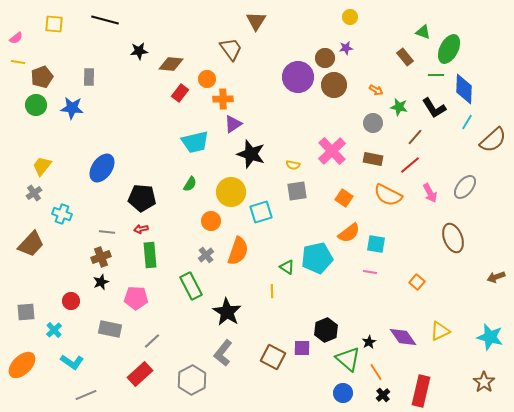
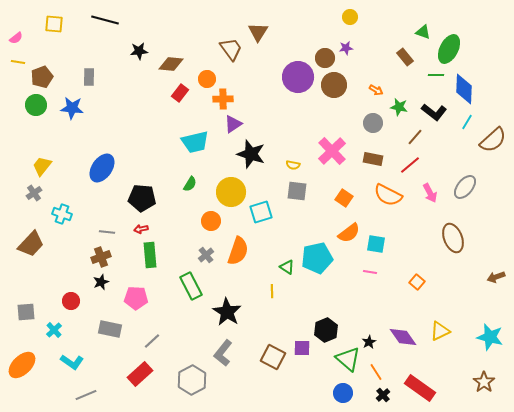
brown triangle at (256, 21): moved 2 px right, 11 px down
black L-shape at (434, 108): moved 4 px down; rotated 20 degrees counterclockwise
gray square at (297, 191): rotated 15 degrees clockwise
red rectangle at (421, 391): moved 1 px left, 3 px up; rotated 68 degrees counterclockwise
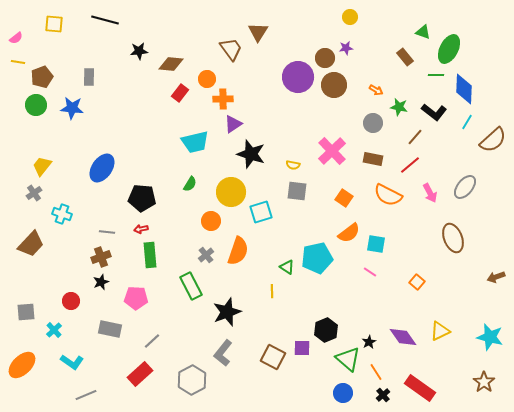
pink line at (370, 272): rotated 24 degrees clockwise
black star at (227, 312): rotated 20 degrees clockwise
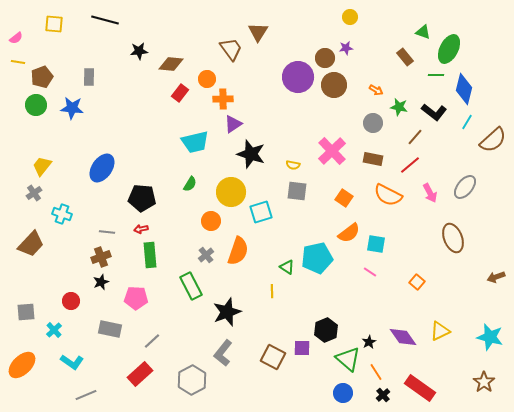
blue diamond at (464, 89): rotated 12 degrees clockwise
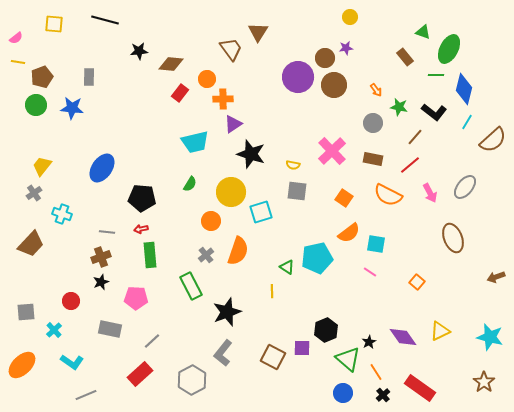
orange arrow at (376, 90): rotated 24 degrees clockwise
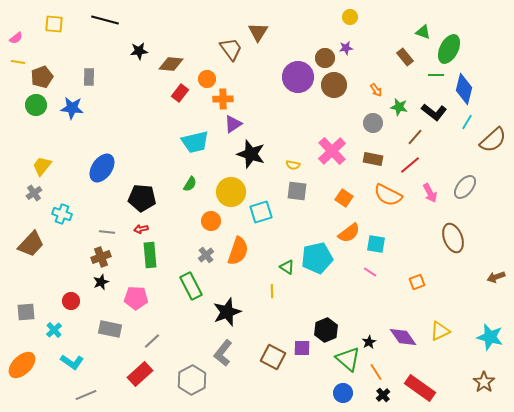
orange square at (417, 282): rotated 28 degrees clockwise
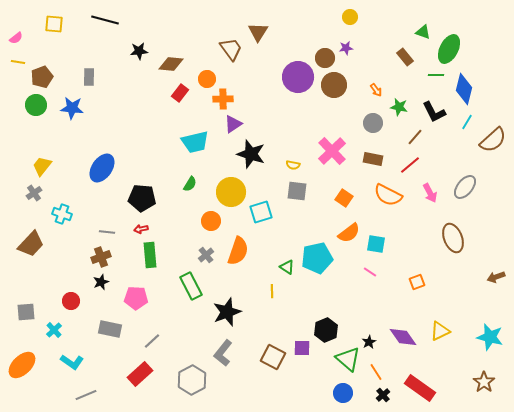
black L-shape at (434, 112): rotated 25 degrees clockwise
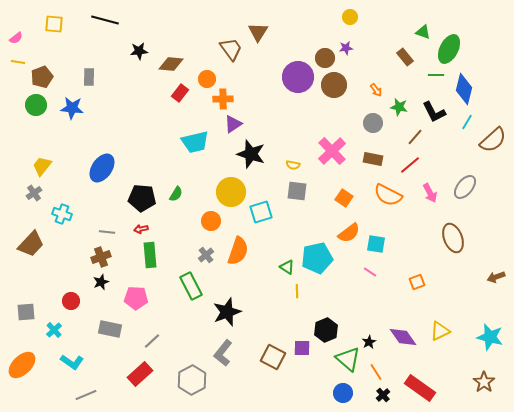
green semicircle at (190, 184): moved 14 px left, 10 px down
yellow line at (272, 291): moved 25 px right
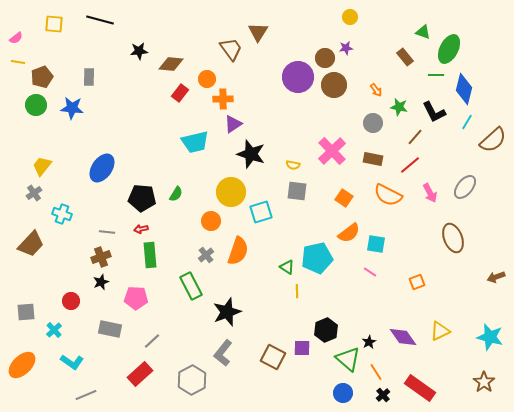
black line at (105, 20): moved 5 px left
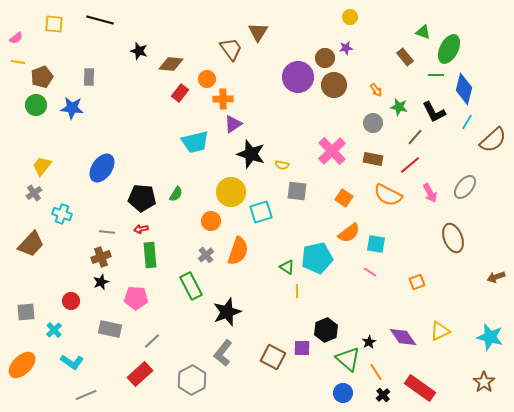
black star at (139, 51): rotated 24 degrees clockwise
yellow semicircle at (293, 165): moved 11 px left
